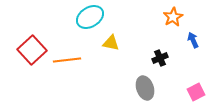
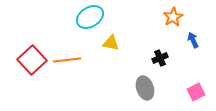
red square: moved 10 px down
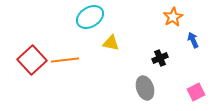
orange line: moved 2 px left
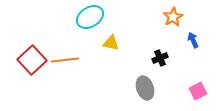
pink square: moved 2 px right, 1 px up
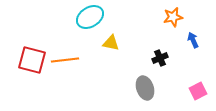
orange star: rotated 18 degrees clockwise
red square: rotated 32 degrees counterclockwise
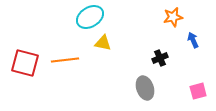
yellow triangle: moved 8 px left
red square: moved 7 px left, 3 px down
pink square: rotated 12 degrees clockwise
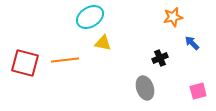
blue arrow: moved 1 px left, 3 px down; rotated 21 degrees counterclockwise
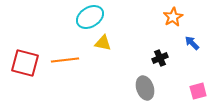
orange star: rotated 18 degrees counterclockwise
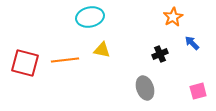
cyan ellipse: rotated 20 degrees clockwise
yellow triangle: moved 1 px left, 7 px down
black cross: moved 4 px up
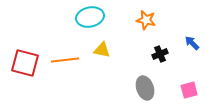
orange star: moved 27 px left, 3 px down; rotated 30 degrees counterclockwise
pink square: moved 9 px left, 1 px up
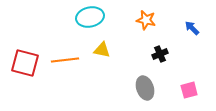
blue arrow: moved 15 px up
